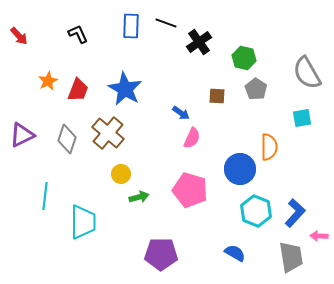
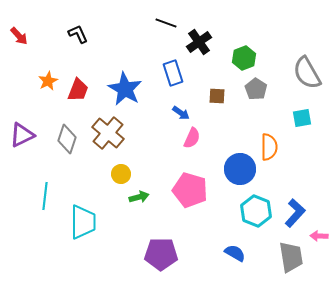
blue rectangle: moved 42 px right, 47 px down; rotated 20 degrees counterclockwise
green hexagon: rotated 25 degrees clockwise
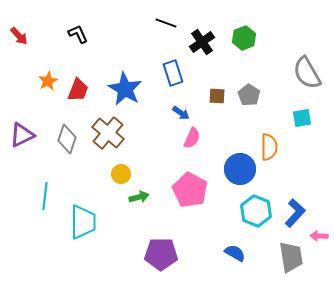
black cross: moved 3 px right
green hexagon: moved 20 px up
gray pentagon: moved 7 px left, 6 px down
pink pentagon: rotated 12 degrees clockwise
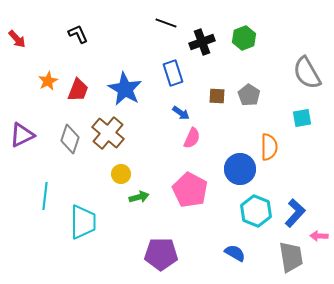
red arrow: moved 2 px left, 3 px down
black cross: rotated 15 degrees clockwise
gray diamond: moved 3 px right
